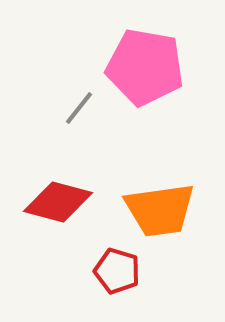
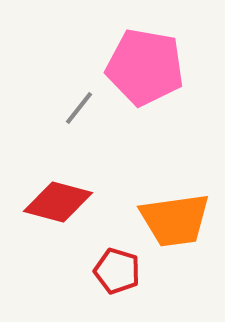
orange trapezoid: moved 15 px right, 10 px down
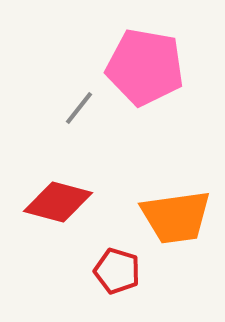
orange trapezoid: moved 1 px right, 3 px up
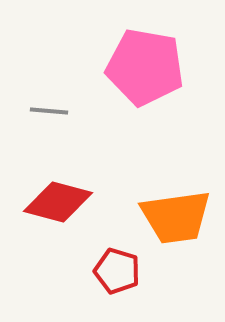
gray line: moved 30 px left, 3 px down; rotated 57 degrees clockwise
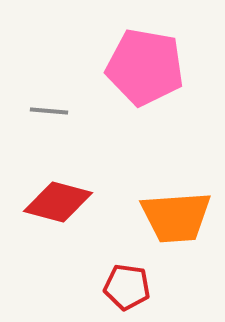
orange trapezoid: rotated 4 degrees clockwise
red pentagon: moved 10 px right, 16 px down; rotated 9 degrees counterclockwise
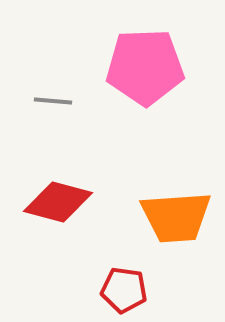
pink pentagon: rotated 12 degrees counterclockwise
gray line: moved 4 px right, 10 px up
red pentagon: moved 3 px left, 3 px down
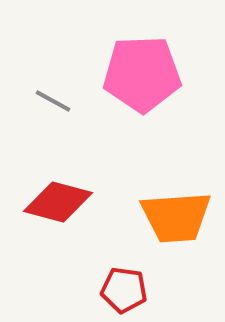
pink pentagon: moved 3 px left, 7 px down
gray line: rotated 24 degrees clockwise
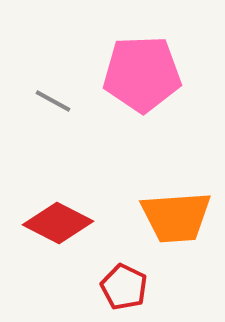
red diamond: moved 21 px down; rotated 12 degrees clockwise
red pentagon: moved 3 px up; rotated 18 degrees clockwise
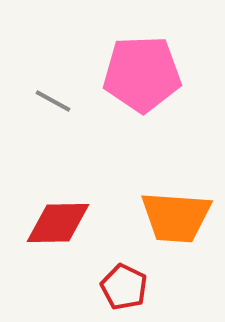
orange trapezoid: rotated 8 degrees clockwise
red diamond: rotated 28 degrees counterclockwise
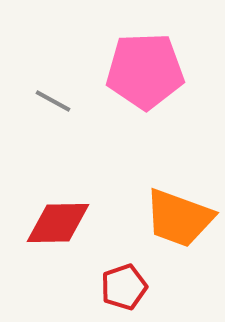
pink pentagon: moved 3 px right, 3 px up
orange trapezoid: moved 3 px right, 1 px down; rotated 16 degrees clockwise
red pentagon: rotated 27 degrees clockwise
